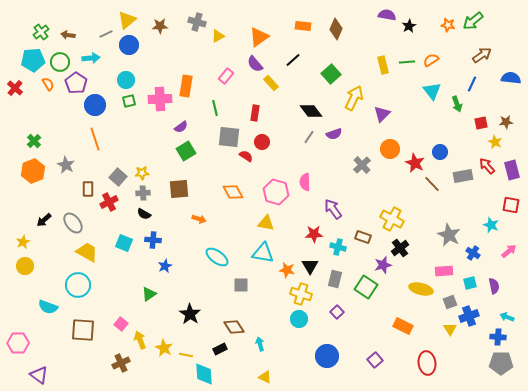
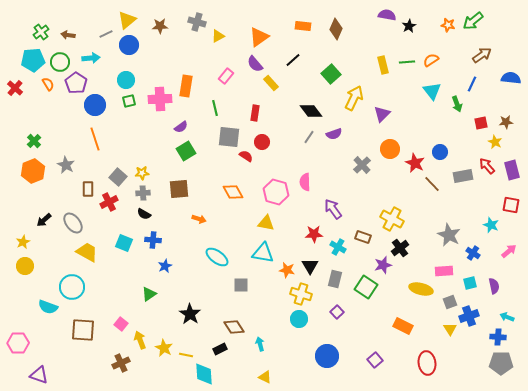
cyan cross at (338, 247): rotated 14 degrees clockwise
cyan circle at (78, 285): moved 6 px left, 2 px down
purple triangle at (39, 375): rotated 18 degrees counterclockwise
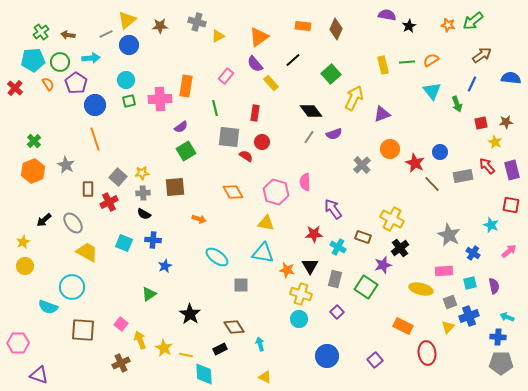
purple triangle at (382, 114): rotated 24 degrees clockwise
brown square at (179, 189): moved 4 px left, 2 px up
yellow triangle at (450, 329): moved 2 px left, 2 px up; rotated 16 degrees clockwise
red ellipse at (427, 363): moved 10 px up
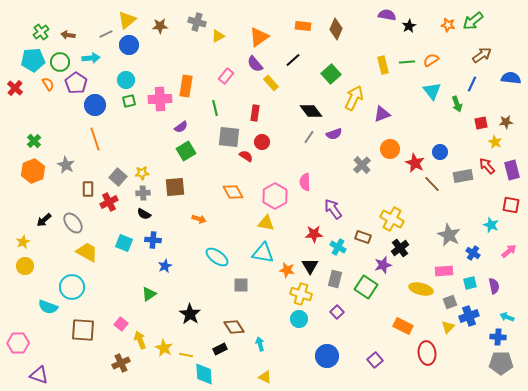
pink hexagon at (276, 192): moved 1 px left, 4 px down; rotated 15 degrees clockwise
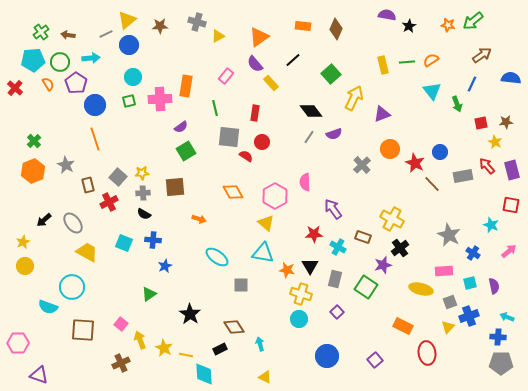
cyan circle at (126, 80): moved 7 px right, 3 px up
brown rectangle at (88, 189): moved 4 px up; rotated 14 degrees counterclockwise
yellow triangle at (266, 223): rotated 30 degrees clockwise
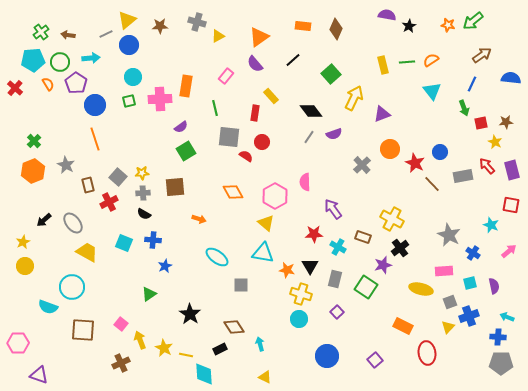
yellow rectangle at (271, 83): moved 13 px down
green arrow at (457, 104): moved 7 px right, 4 px down
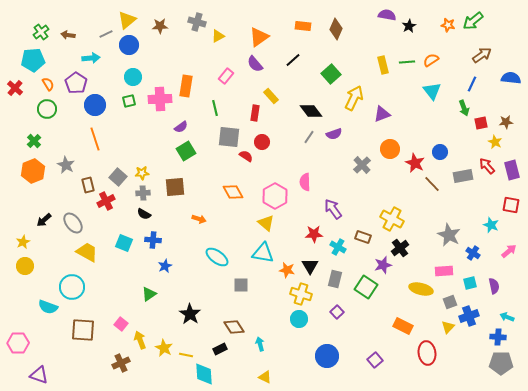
green circle at (60, 62): moved 13 px left, 47 px down
red cross at (109, 202): moved 3 px left, 1 px up
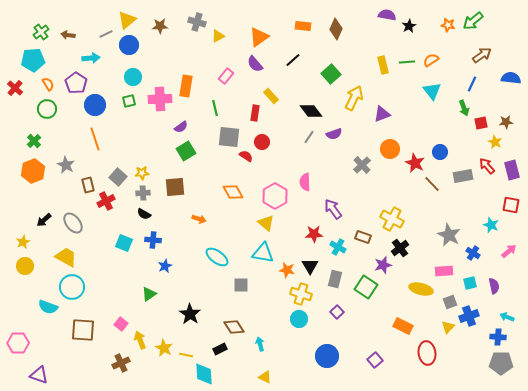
yellow trapezoid at (87, 252): moved 21 px left, 5 px down
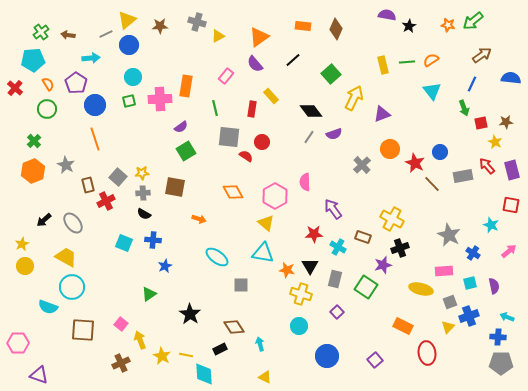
red rectangle at (255, 113): moved 3 px left, 4 px up
brown square at (175, 187): rotated 15 degrees clockwise
yellow star at (23, 242): moved 1 px left, 2 px down
black cross at (400, 248): rotated 18 degrees clockwise
cyan circle at (299, 319): moved 7 px down
yellow star at (164, 348): moved 2 px left, 8 px down
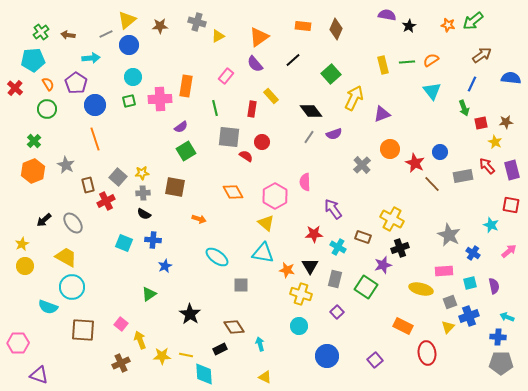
yellow star at (162, 356): rotated 30 degrees counterclockwise
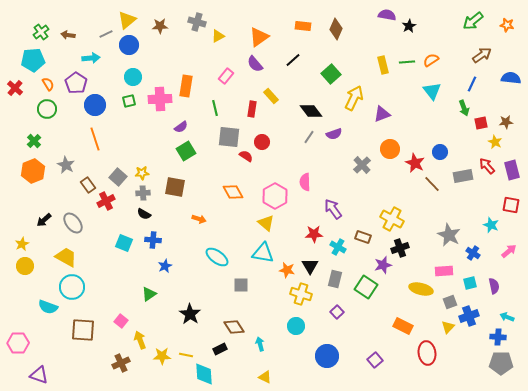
orange star at (448, 25): moved 59 px right
brown rectangle at (88, 185): rotated 21 degrees counterclockwise
pink square at (121, 324): moved 3 px up
cyan circle at (299, 326): moved 3 px left
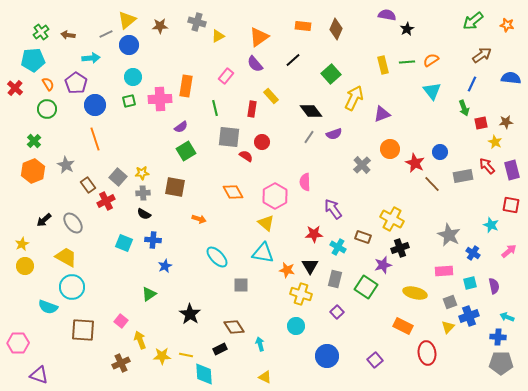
black star at (409, 26): moved 2 px left, 3 px down
cyan ellipse at (217, 257): rotated 10 degrees clockwise
yellow ellipse at (421, 289): moved 6 px left, 4 px down
